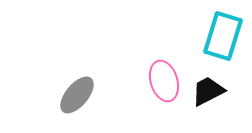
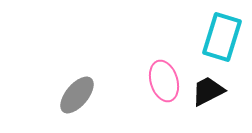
cyan rectangle: moved 1 px left, 1 px down
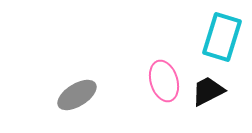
gray ellipse: rotated 18 degrees clockwise
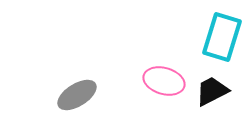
pink ellipse: rotated 57 degrees counterclockwise
black trapezoid: moved 4 px right
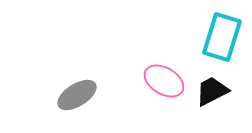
pink ellipse: rotated 15 degrees clockwise
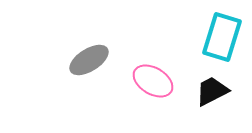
pink ellipse: moved 11 px left
gray ellipse: moved 12 px right, 35 px up
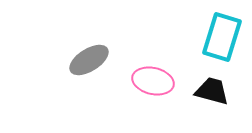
pink ellipse: rotated 18 degrees counterclockwise
black trapezoid: rotated 42 degrees clockwise
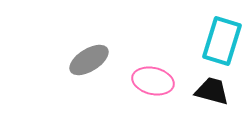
cyan rectangle: moved 4 px down
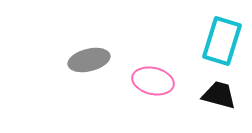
gray ellipse: rotated 18 degrees clockwise
black trapezoid: moved 7 px right, 4 px down
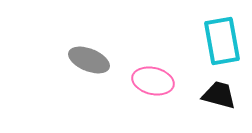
cyan rectangle: rotated 27 degrees counterclockwise
gray ellipse: rotated 36 degrees clockwise
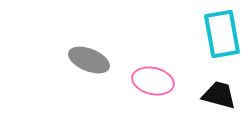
cyan rectangle: moved 7 px up
